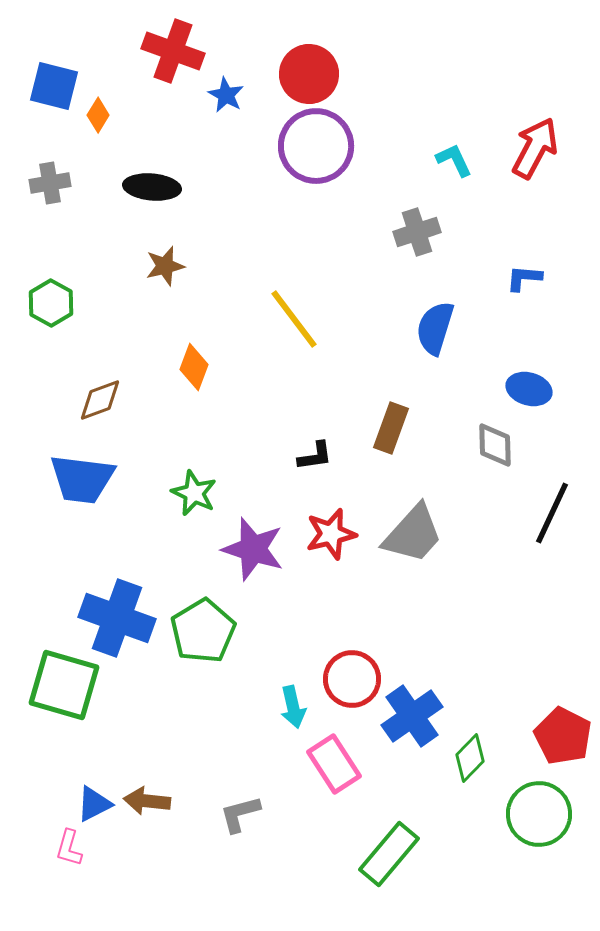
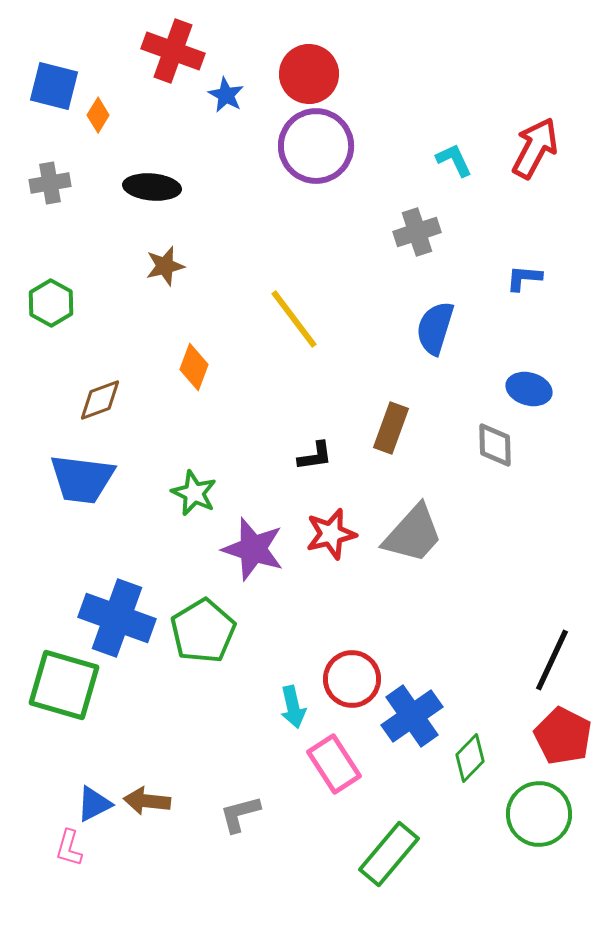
black line at (552, 513): moved 147 px down
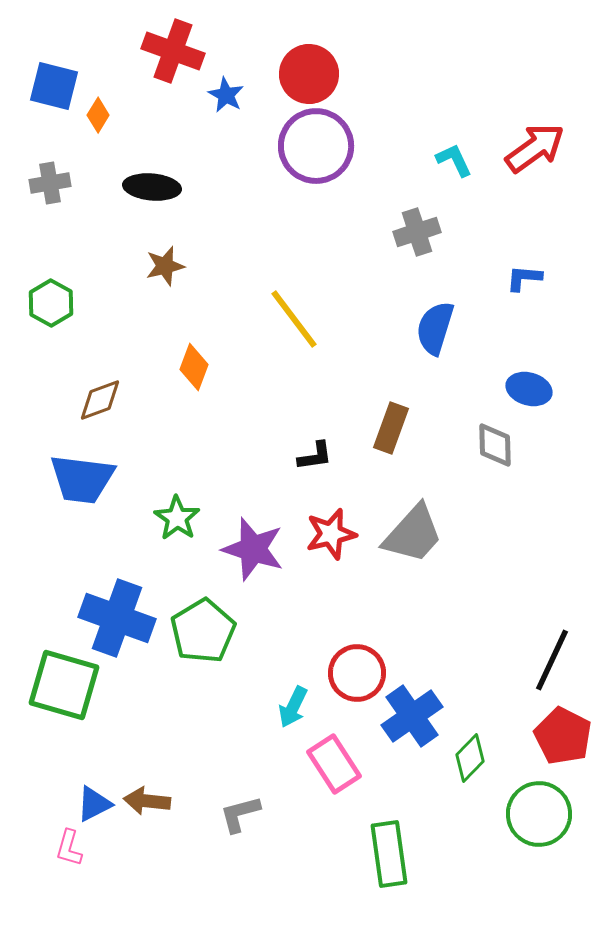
red arrow at (535, 148): rotated 26 degrees clockwise
green star at (194, 493): moved 17 px left, 25 px down; rotated 9 degrees clockwise
red circle at (352, 679): moved 5 px right, 6 px up
cyan arrow at (293, 707): rotated 39 degrees clockwise
green rectangle at (389, 854): rotated 48 degrees counterclockwise
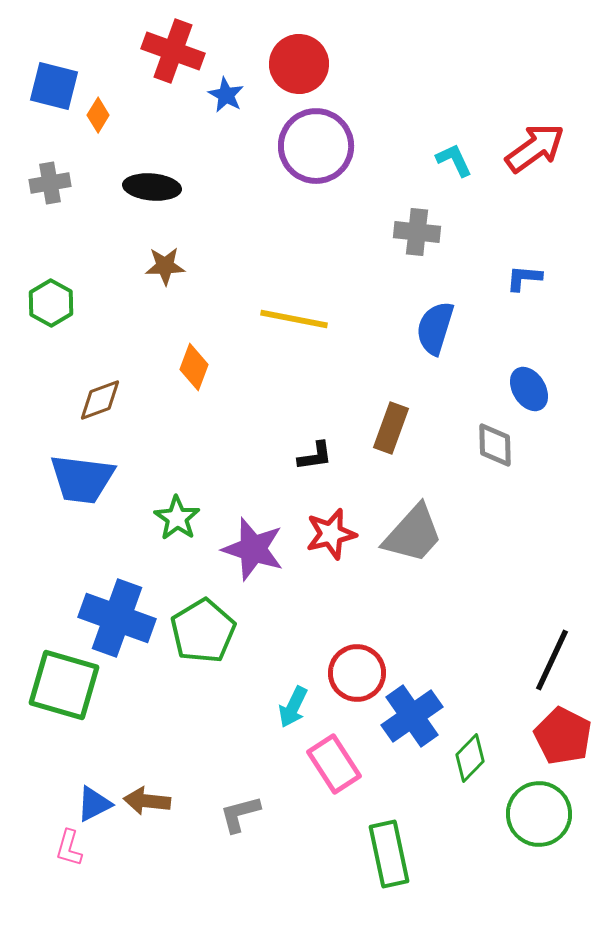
red circle at (309, 74): moved 10 px left, 10 px up
gray cross at (417, 232): rotated 24 degrees clockwise
brown star at (165, 266): rotated 12 degrees clockwise
yellow line at (294, 319): rotated 42 degrees counterclockwise
blue ellipse at (529, 389): rotated 42 degrees clockwise
green rectangle at (389, 854): rotated 4 degrees counterclockwise
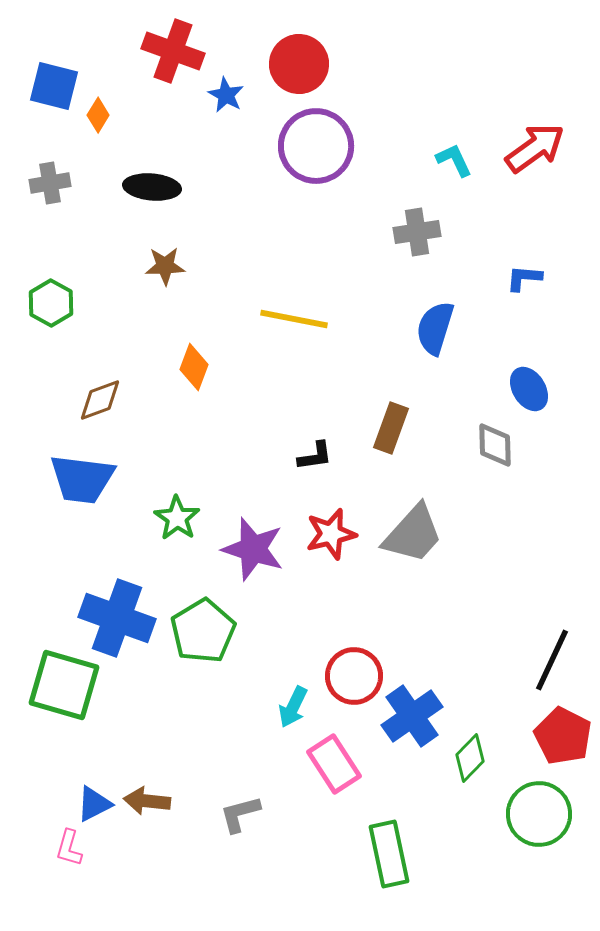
gray cross at (417, 232): rotated 15 degrees counterclockwise
red circle at (357, 673): moved 3 px left, 3 px down
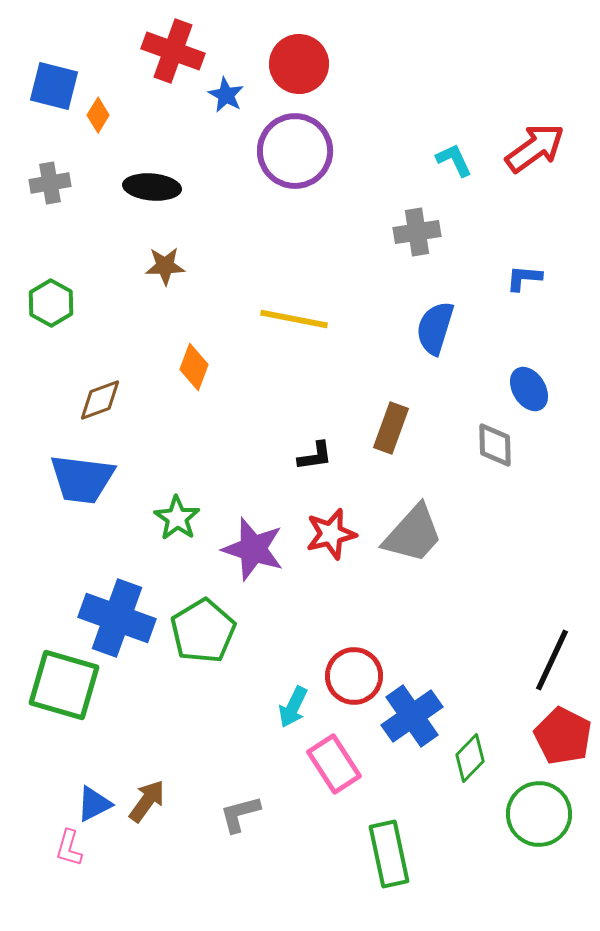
purple circle at (316, 146): moved 21 px left, 5 px down
brown arrow at (147, 801): rotated 120 degrees clockwise
